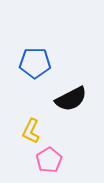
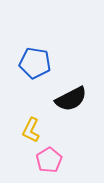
blue pentagon: rotated 8 degrees clockwise
yellow L-shape: moved 1 px up
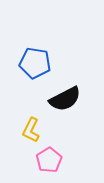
black semicircle: moved 6 px left
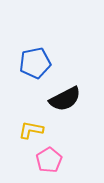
blue pentagon: rotated 20 degrees counterclockwise
yellow L-shape: rotated 75 degrees clockwise
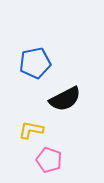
pink pentagon: rotated 20 degrees counterclockwise
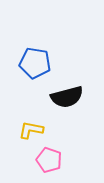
blue pentagon: rotated 20 degrees clockwise
black semicircle: moved 2 px right, 2 px up; rotated 12 degrees clockwise
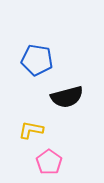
blue pentagon: moved 2 px right, 3 px up
pink pentagon: moved 2 px down; rotated 15 degrees clockwise
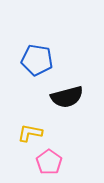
yellow L-shape: moved 1 px left, 3 px down
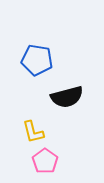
yellow L-shape: moved 3 px right, 1 px up; rotated 115 degrees counterclockwise
pink pentagon: moved 4 px left, 1 px up
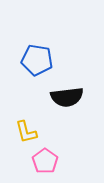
black semicircle: rotated 8 degrees clockwise
yellow L-shape: moved 7 px left
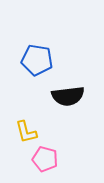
black semicircle: moved 1 px right, 1 px up
pink pentagon: moved 2 px up; rotated 20 degrees counterclockwise
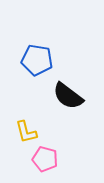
black semicircle: rotated 44 degrees clockwise
